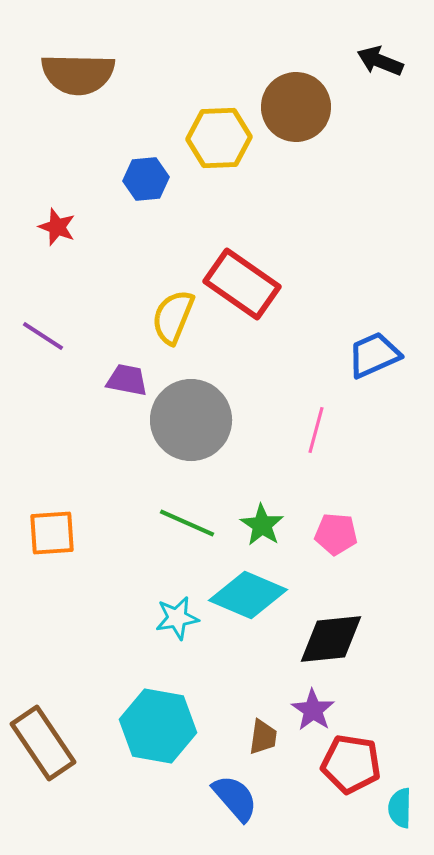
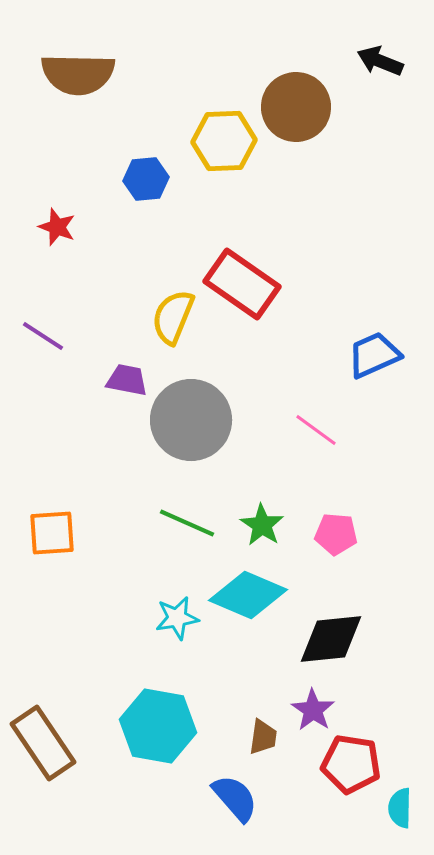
yellow hexagon: moved 5 px right, 3 px down
pink line: rotated 69 degrees counterclockwise
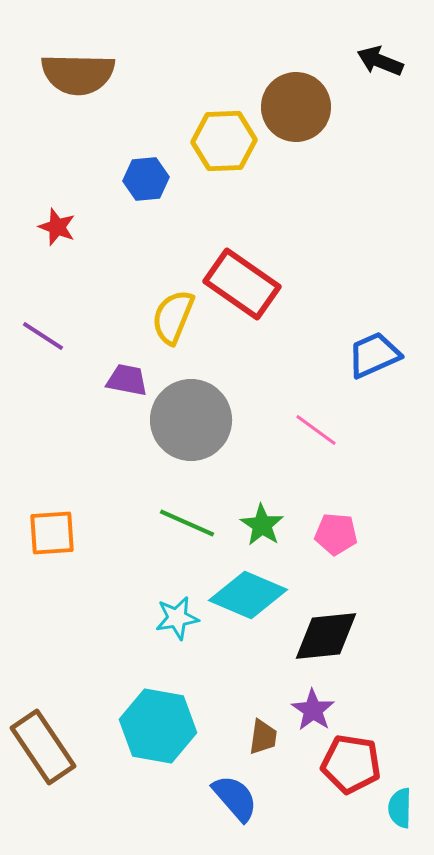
black diamond: moved 5 px left, 3 px up
brown rectangle: moved 4 px down
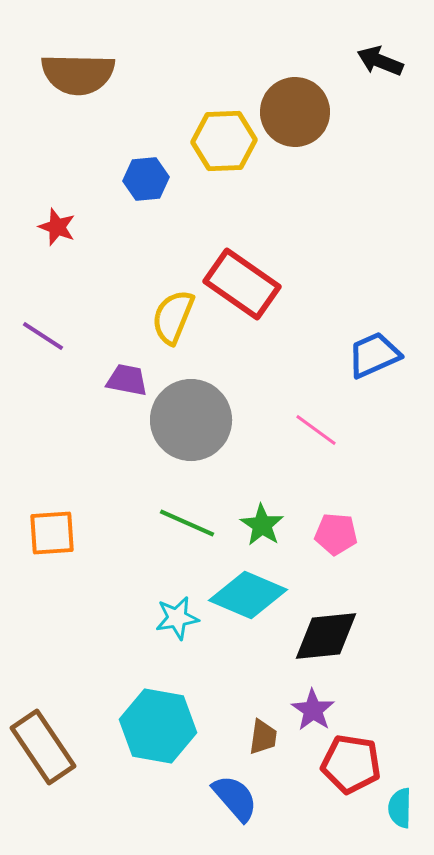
brown circle: moved 1 px left, 5 px down
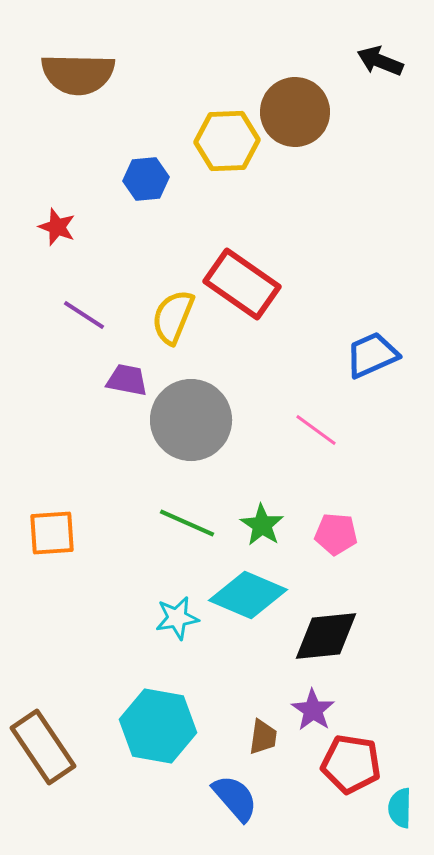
yellow hexagon: moved 3 px right
purple line: moved 41 px right, 21 px up
blue trapezoid: moved 2 px left
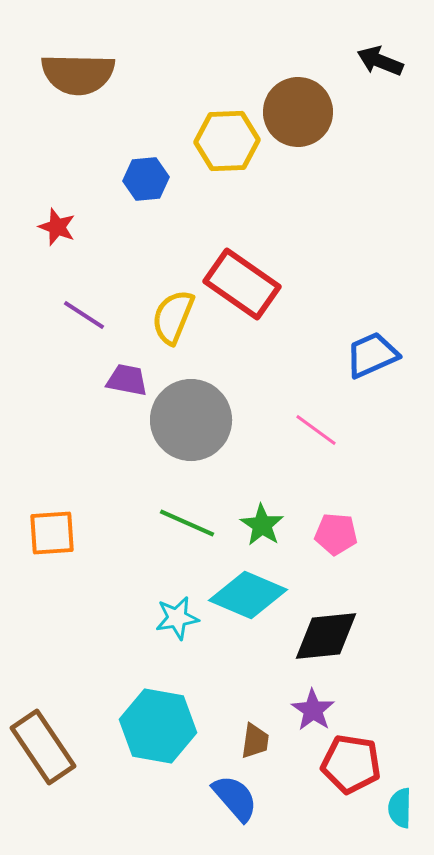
brown circle: moved 3 px right
brown trapezoid: moved 8 px left, 4 px down
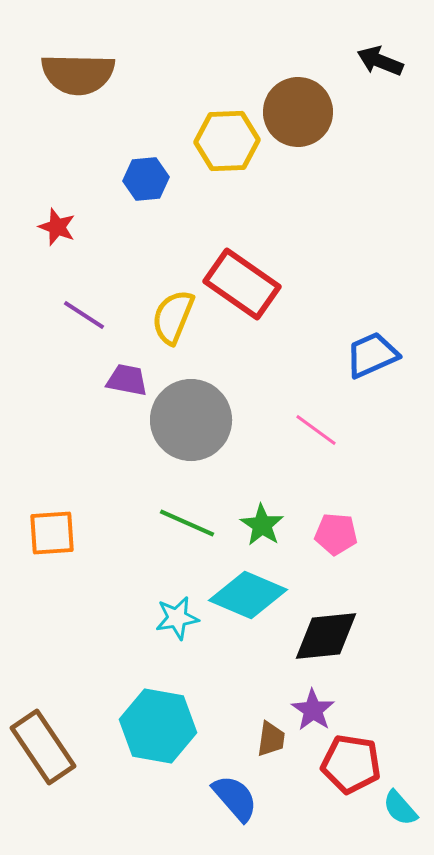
brown trapezoid: moved 16 px right, 2 px up
cyan semicircle: rotated 42 degrees counterclockwise
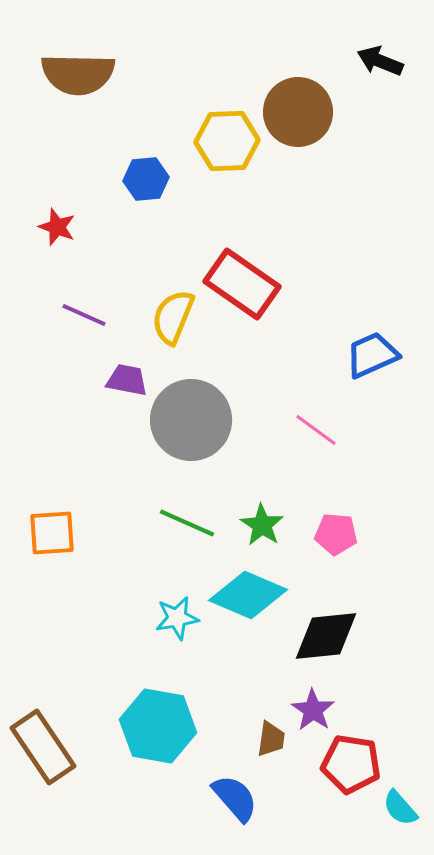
purple line: rotated 9 degrees counterclockwise
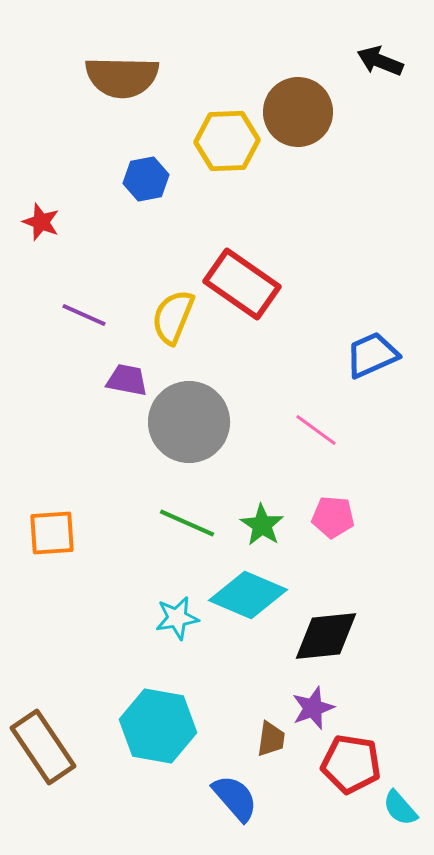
brown semicircle: moved 44 px right, 3 px down
blue hexagon: rotated 6 degrees counterclockwise
red star: moved 16 px left, 5 px up
gray circle: moved 2 px left, 2 px down
pink pentagon: moved 3 px left, 17 px up
purple star: moved 2 px up; rotated 18 degrees clockwise
